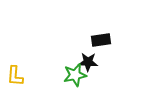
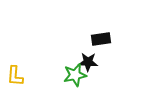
black rectangle: moved 1 px up
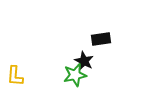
black star: moved 4 px left, 1 px up; rotated 24 degrees clockwise
